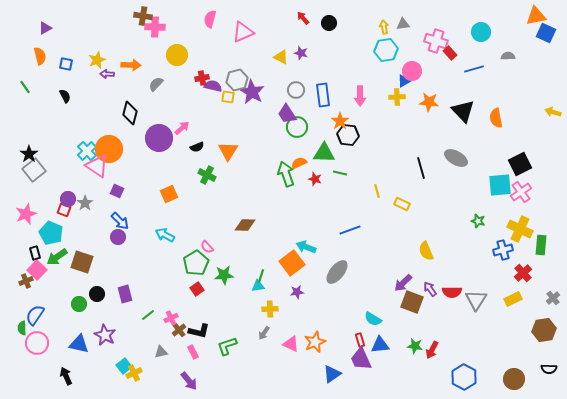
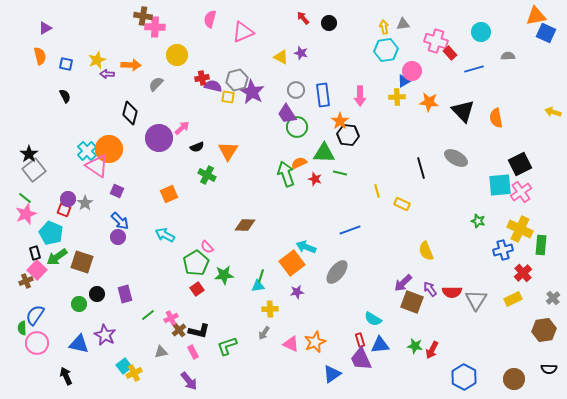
green line at (25, 87): moved 111 px down; rotated 16 degrees counterclockwise
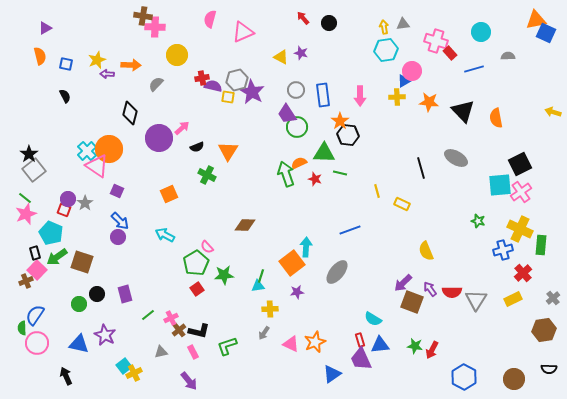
orange triangle at (536, 16): moved 4 px down
cyan arrow at (306, 247): rotated 72 degrees clockwise
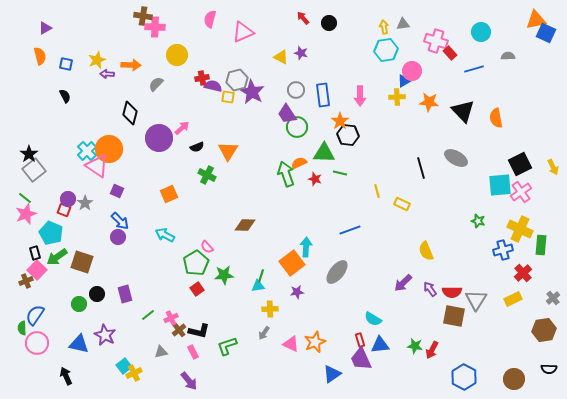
yellow arrow at (553, 112): moved 55 px down; rotated 133 degrees counterclockwise
brown square at (412, 302): moved 42 px right, 14 px down; rotated 10 degrees counterclockwise
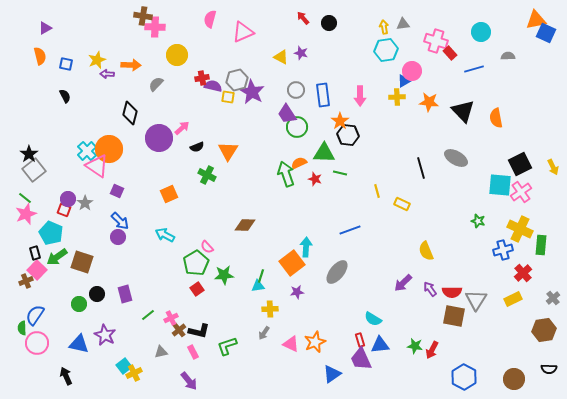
cyan square at (500, 185): rotated 10 degrees clockwise
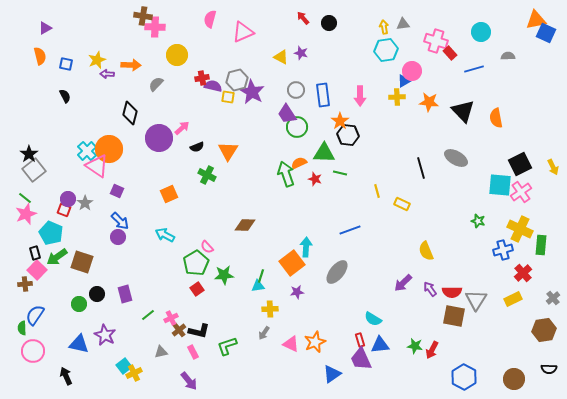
brown cross at (26, 281): moved 1 px left, 3 px down; rotated 16 degrees clockwise
pink circle at (37, 343): moved 4 px left, 8 px down
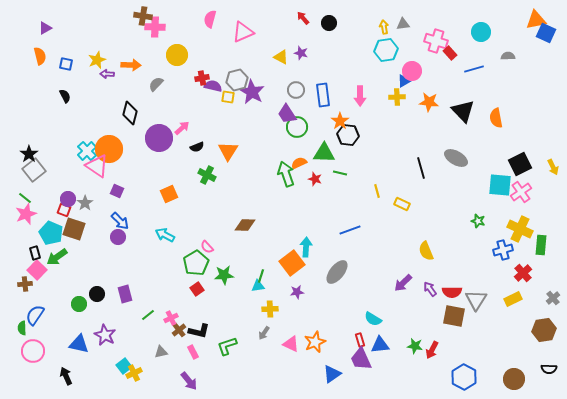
brown square at (82, 262): moved 8 px left, 33 px up
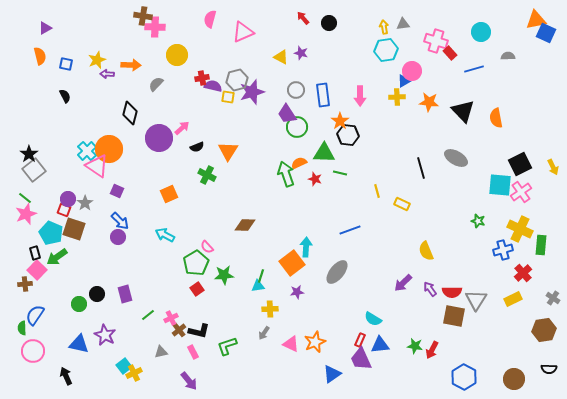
purple star at (252, 92): rotated 25 degrees clockwise
gray cross at (553, 298): rotated 16 degrees counterclockwise
red rectangle at (360, 340): rotated 40 degrees clockwise
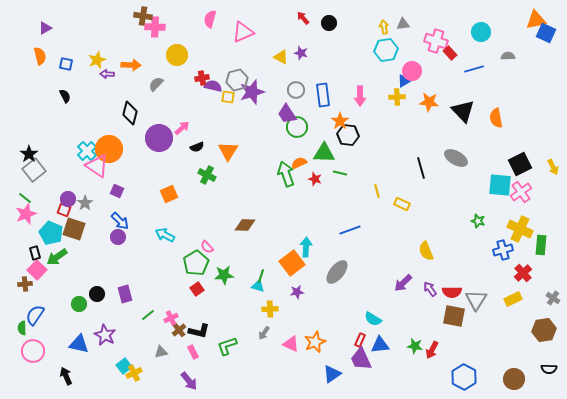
cyan triangle at (258, 286): rotated 24 degrees clockwise
